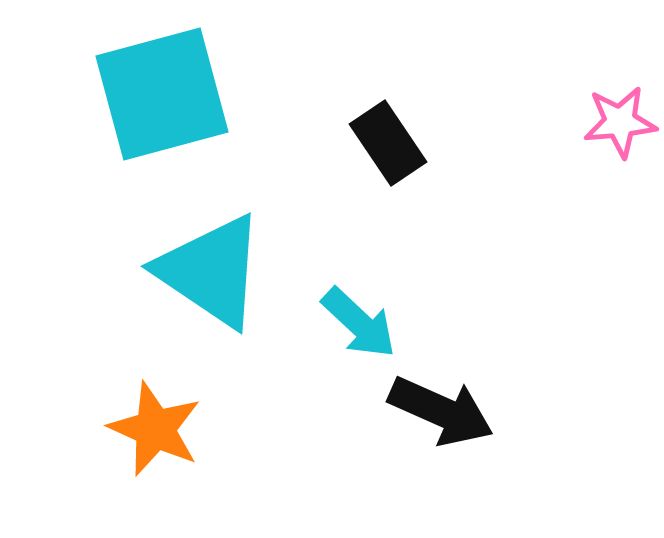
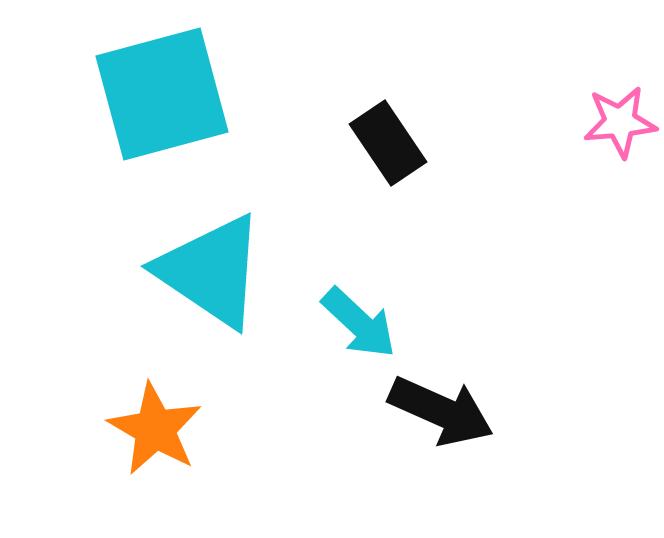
orange star: rotated 6 degrees clockwise
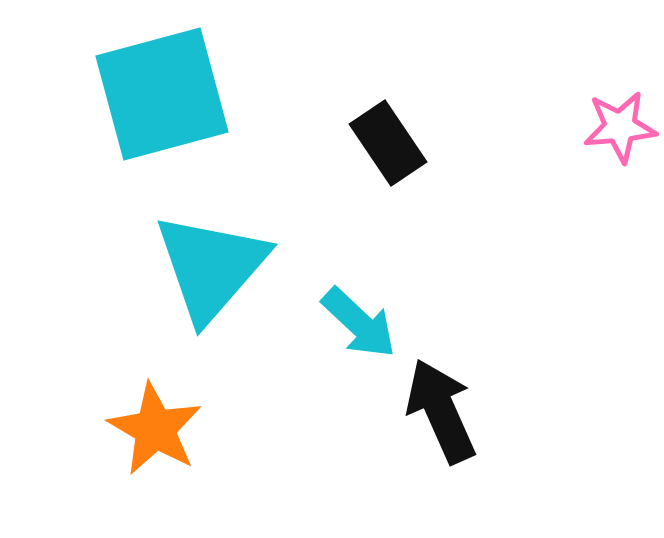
pink star: moved 5 px down
cyan triangle: moved 4 px up; rotated 37 degrees clockwise
black arrow: rotated 138 degrees counterclockwise
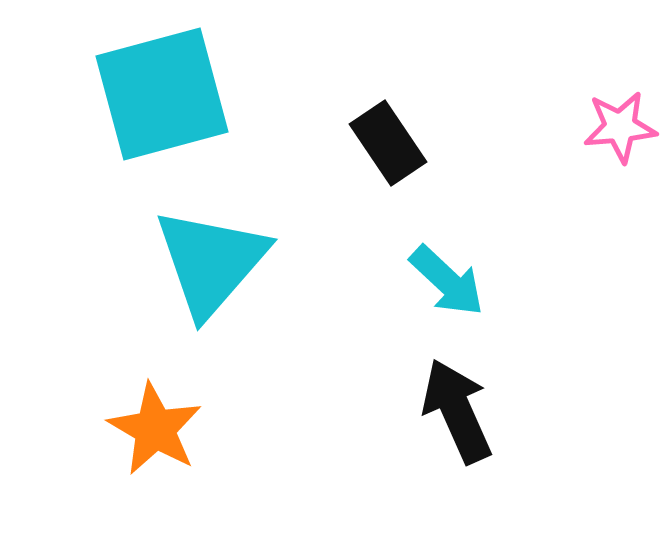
cyan triangle: moved 5 px up
cyan arrow: moved 88 px right, 42 px up
black arrow: moved 16 px right
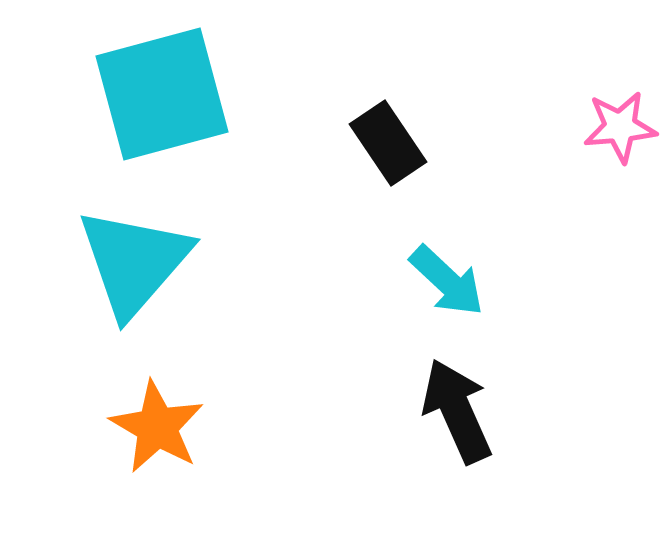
cyan triangle: moved 77 px left
orange star: moved 2 px right, 2 px up
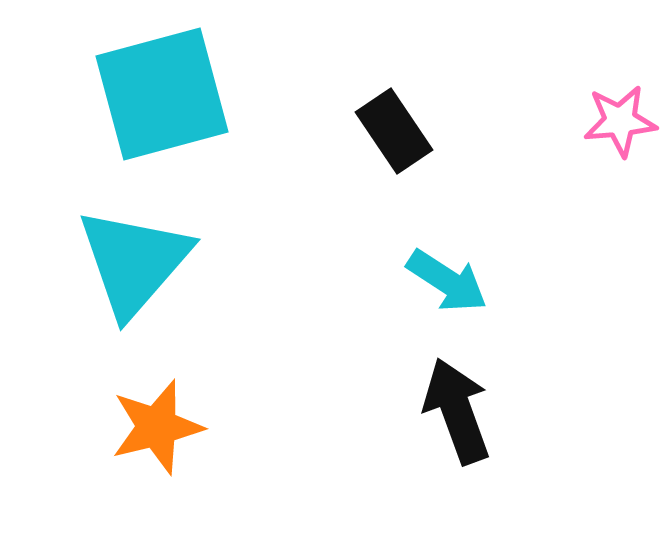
pink star: moved 6 px up
black rectangle: moved 6 px right, 12 px up
cyan arrow: rotated 10 degrees counterclockwise
black arrow: rotated 4 degrees clockwise
orange star: rotated 28 degrees clockwise
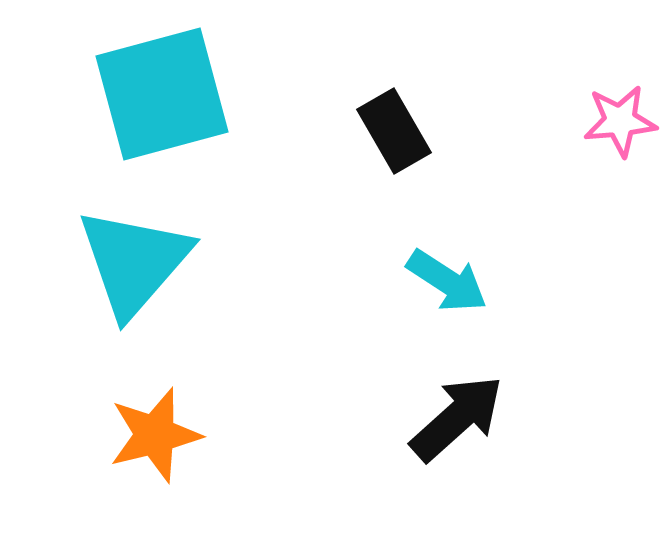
black rectangle: rotated 4 degrees clockwise
black arrow: moved 7 px down; rotated 68 degrees clockwise
orange star: moved 2 px left, 8 px down
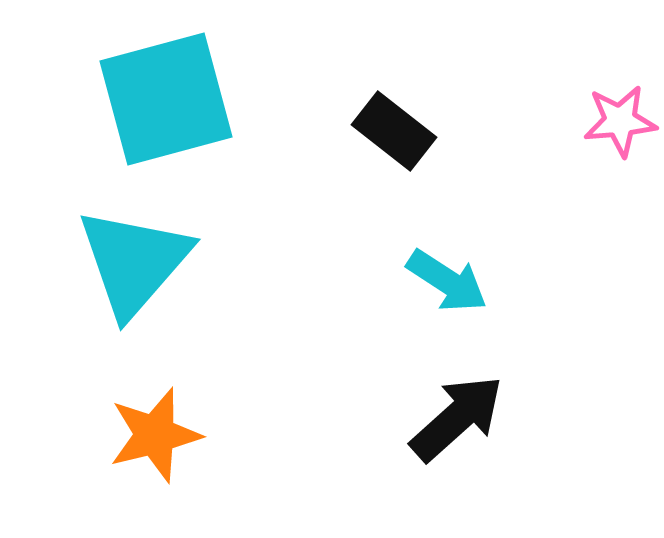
cyan square: moved 4 px right, 5 px down
black rectangle: rotated 22 degrees counterclockwise
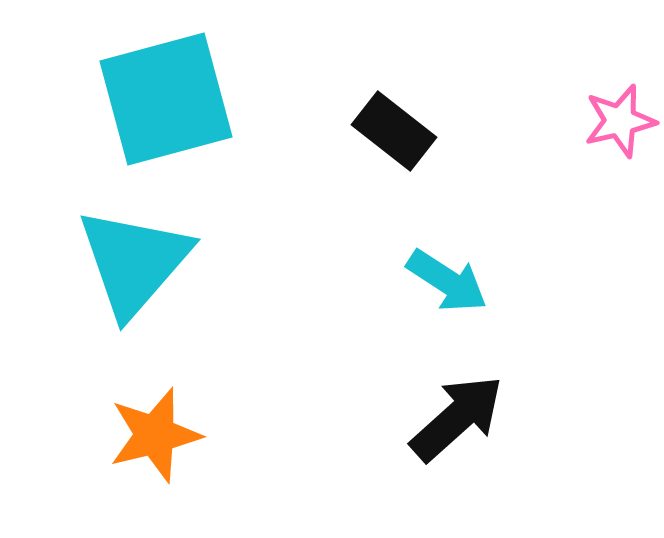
pink star: rotated 8 degrees counterclockwise
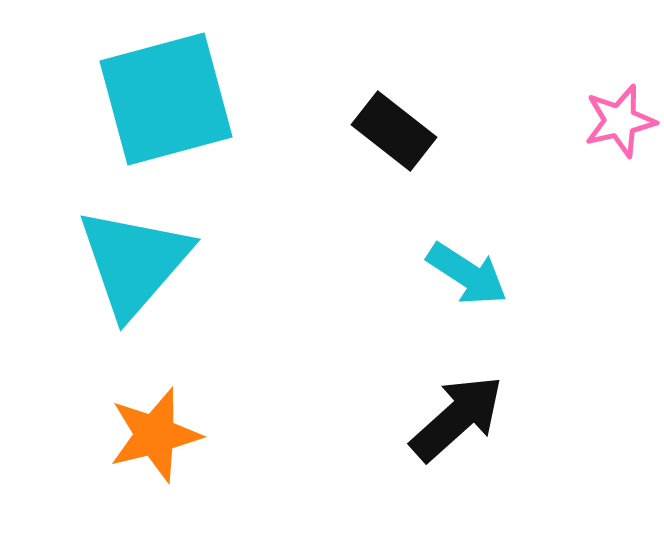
cyan arrow: moved 20 px right, 7 px up
